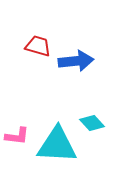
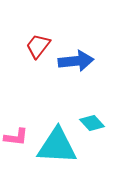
red trapezoid: rotated 68 degrees counterclockwise
pink L-shape: moved 1 px left, 1 px down
cyan triangle: moved 1 px down
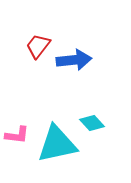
blue arrow: moved 2 px left, 1 px up
pink L-shape: moved 1 px right, 2 px up
cyan triangle: moved 2 px up; rotated 15 degrees counterclockwise
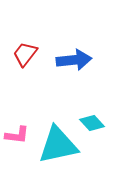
red trapezoid: moved 13 px left, 8 px down
cyan triangle: moved 1 px right, 1 px down
